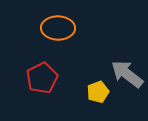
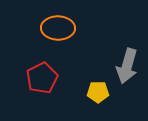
gray arrow: moved 8 px up; rotated 112 degrees counterclockwise
yellow pentagon: rotated 20 degrees clockwise
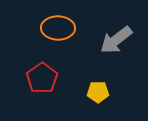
gray arrow: moved 11 px left, 26 px up; rotated 36 degrees clockwise
red pentagon: rotated 8 degrees counterclockwise
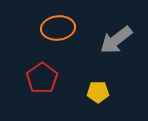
orange ellipse: rotated 8 degrees counterclockwise
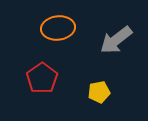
yellow pentagon: moved 1 px right; rotated 10 degrees counterclockwise
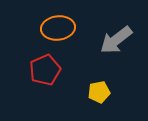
red pentagon: moved 3 px right, 8 px up; rotated 12 degrees clockwise
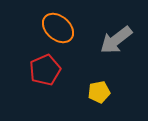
orange ellipse: rotated 48 degrees clockwise
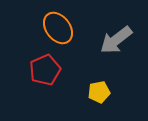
orange ellipse: rotated 12 degrees clockwise
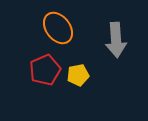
gray arrow: rotated 56 degrees counterclockwise
yellow pentagon: moved 21 px left, 17 px up
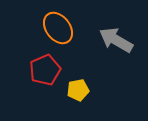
gray arrow: rotated 124 degrees clockwise
yellow pentagon: moved 15 px down
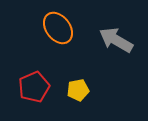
red pentagon: moved 11 px left, 17 px down
